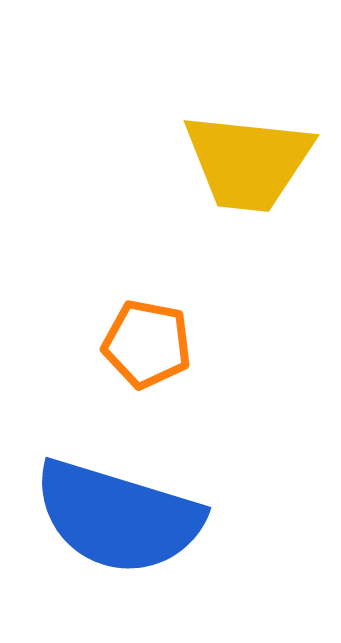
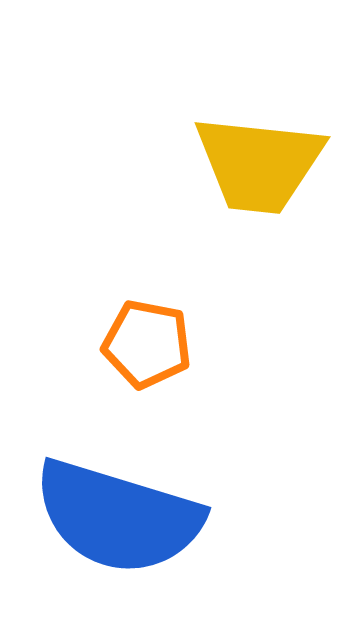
yellow trapezoid: moved 11 px right, 2 px down
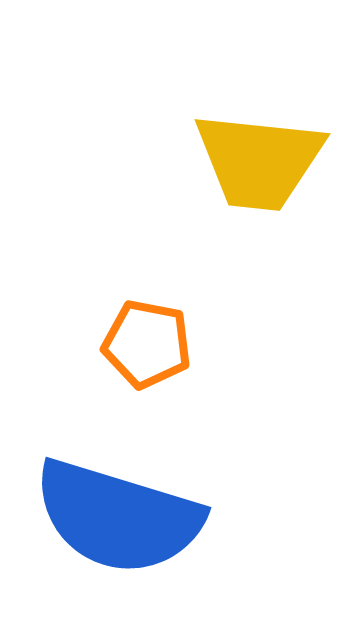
yellow trapezoid: moved 3 px up
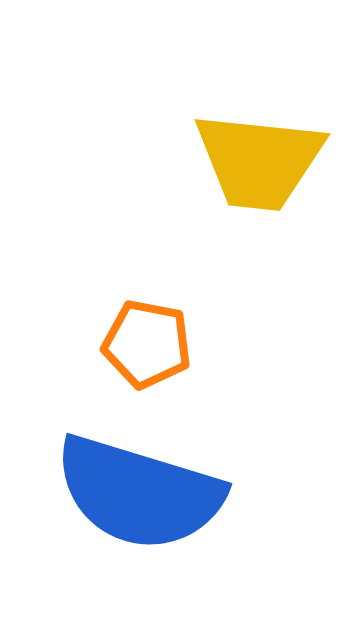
blue semicircle: moved 21 px right, 24 px up
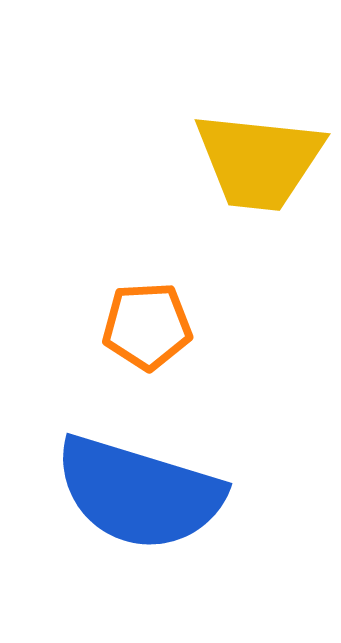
orange pentagon: moved 18 px up; rotated 14 degrees counterclockwise
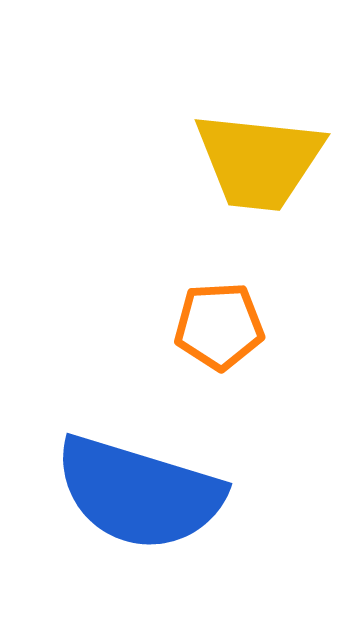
orange pentagon: moved 72 px right
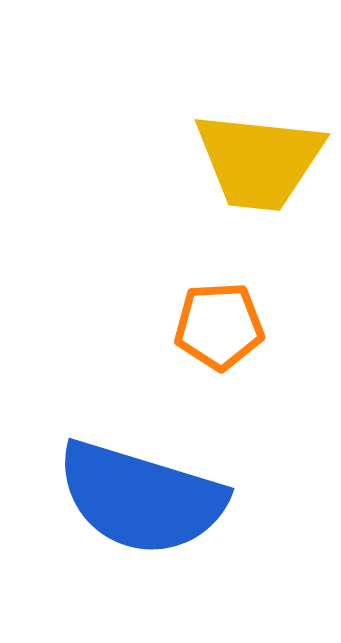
blue semicircle: moved 2 px right, 5 px down
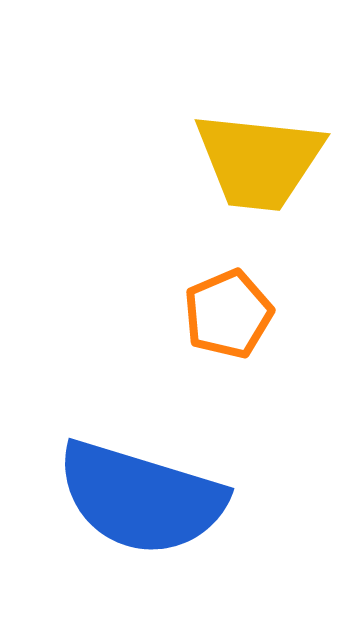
orange pentagon: moved 9 px right, 12 px up; rotated 20 degrees counterclockwise
